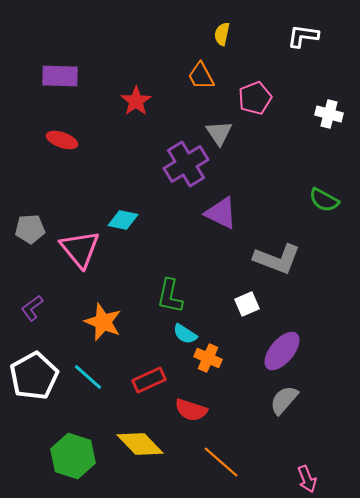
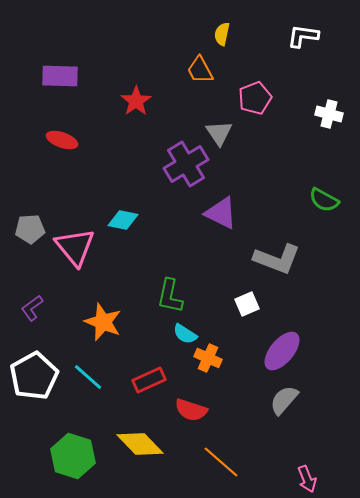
orange trapezoid: moved 1 px left, 6 px up
pink triangle: moved 5 px left, 2 px up
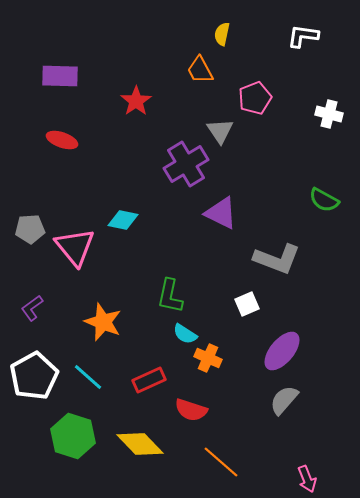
gray triangle: moved 1 px right, 2 px up
green hexagon: moved 20 px up
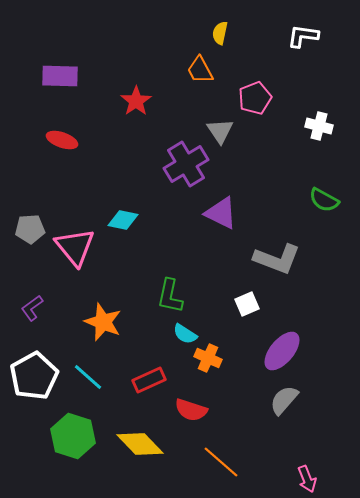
yellow semicircle: moved 2 px left, 1 px up
white cross: moved 10 px left, 12 px down
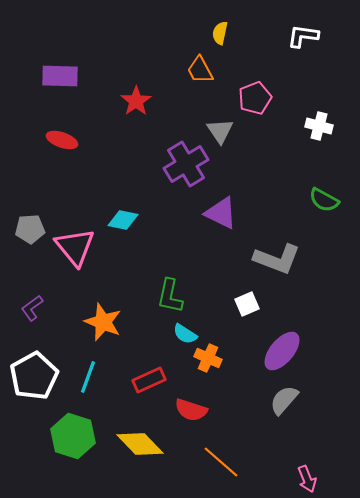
cyan line: rotated 68 degrees clockwise
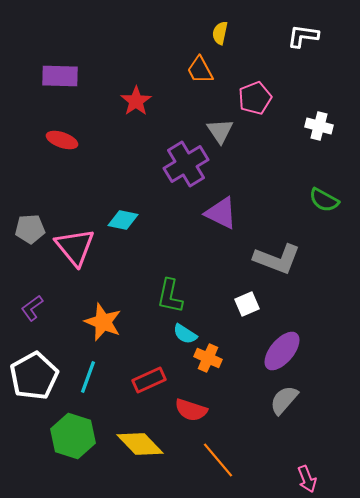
orange line: moved 3 px left, 2 px up; rotated 9 degrees clockwise
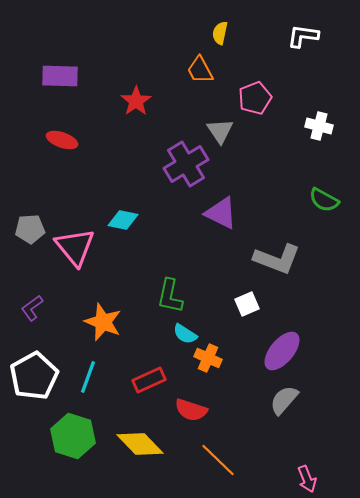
orange line: rotated 6 degrees counterclockwise
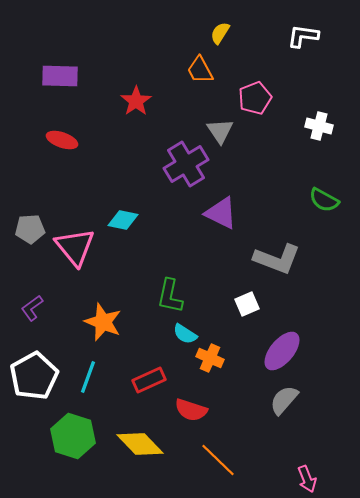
yellow semicircle: rotated 20 degrees clockwise
orange cross: moved 2 px right
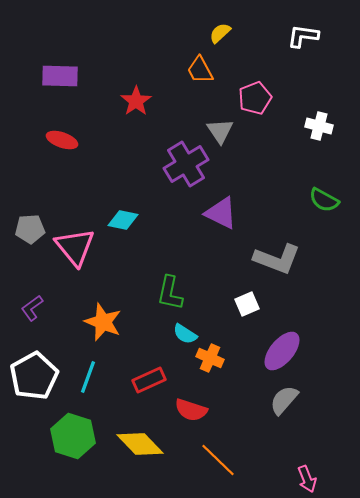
yellow semicircle: rotated 15 degrees clockwise
green L-shape: moved 3 px up
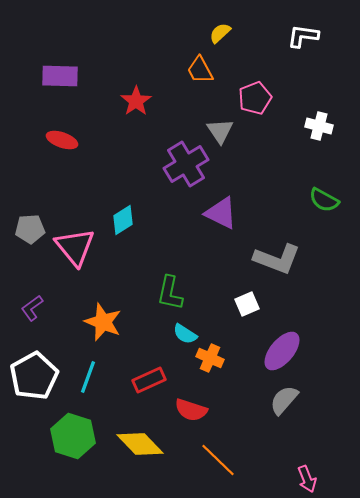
cyan diamond: rotated 44 degrees counterclockwise
